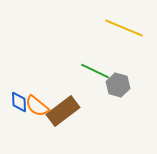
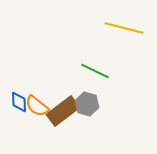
yellow line: rotated 9 degrees counterclockwise
gray hexagon: moved 31 px left, 19 px down
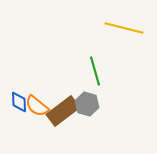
green line: rotated 48 degrees clockwise
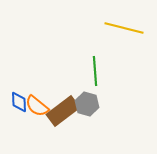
green line: rotated 12 degrees clockwise
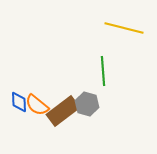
green line: moved 8 px right
orange semicircle: moved 1 px up
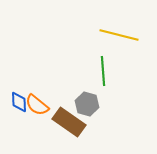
yellow line: moved 5 px left, 7 px down
brown rectangle: moved 6 px right, 11 px down; rotated 72 degrees clockwise
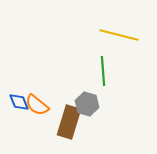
blue diamond: rotated 20 degrees counterclockwise
brown rectangle: rotated 72 degrees clockwise
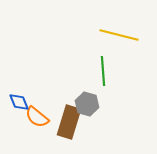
orange semicircle: moved 12 px down
